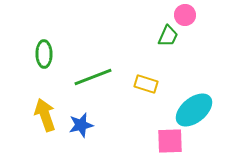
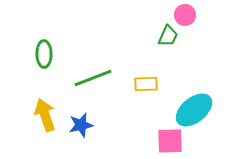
green line: moved 1 px down
yellow rectangle: rotated 20 degrees counterclockwise
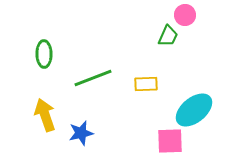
blue star: moved 8 px down
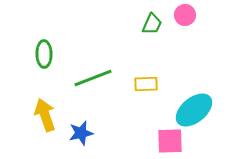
green trapezoid: moved 16 px left, 12 px up
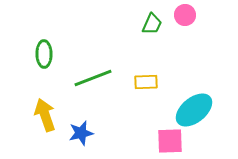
yellow rectangle: moved 2 px up
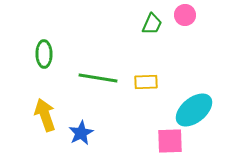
green line: moved 5 px right; rotated 30 degrees clockwise
blue star: rotated 15 degrees counterclockwise
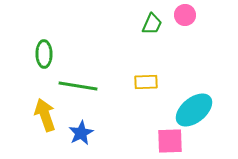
green line: moved 20 px left, 8 px down
